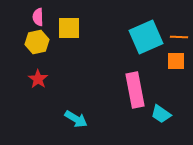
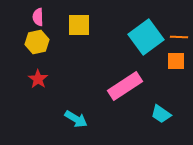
yellow square: moved 10 px right, 3 px up
cyan square: rotated 12 degrees counterclockwise
pink rectangle: moved 10 px left, 4 px up; rotated 68 degrees clockwise
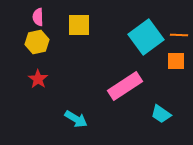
orange line: moved 2 px up
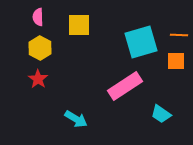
cyan square: moved 5 px left, 5 px down; rotated 20 degrees clockwise
yellow hexagon: moved 3 px right, 6 px down; rotated 20 degrees counterclockwise
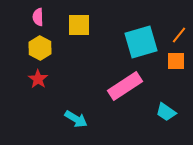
orange line: rotated 54 degrees counterclockwise
cyan trapezoid: moved 5 px right, 2 px up
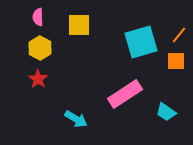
pink rectangle: moved 8 px down
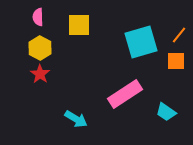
red star: moved 2 px right, 5 px up
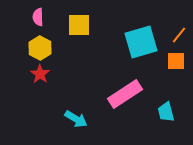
cyan trapezoid: rotated 40 degrees clockwise
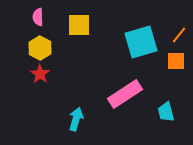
cyan arrow: rotated 105 degrees counterclockwise
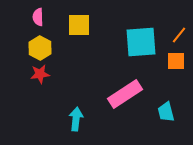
cyan square: rotated 12 degrees clockwise
red star: rotated 30 degrees clockwise
cyan arrow: rotated 10 degrees counterclockwise
